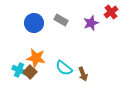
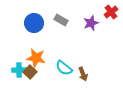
cyan cross: rotated 24 degrees counterclockwise
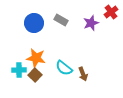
brown square: moved 5 px right, 3 px down
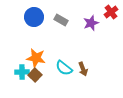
blue circle: moved 6 px up
cyan cross: moved 3 px right, 2 px down
brown arrow: moved 5 px up
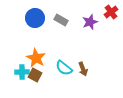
blue circle: moved 1 px right, 1 px down
purple star: moved 1 px left, 1 px up
orange star: rotated 18 degrees clockwise
brown square: rotated 16 degrees counterclockwise
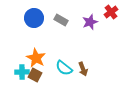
blue circle: moved 1 px left
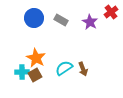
purple star: rotated 21 degrees counterclockwise
cyan semicircle: rotated 108 degrees clockwise
brown square: rotated 32 degrees clockwise
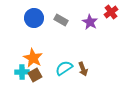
orange star: moved 3 px left
